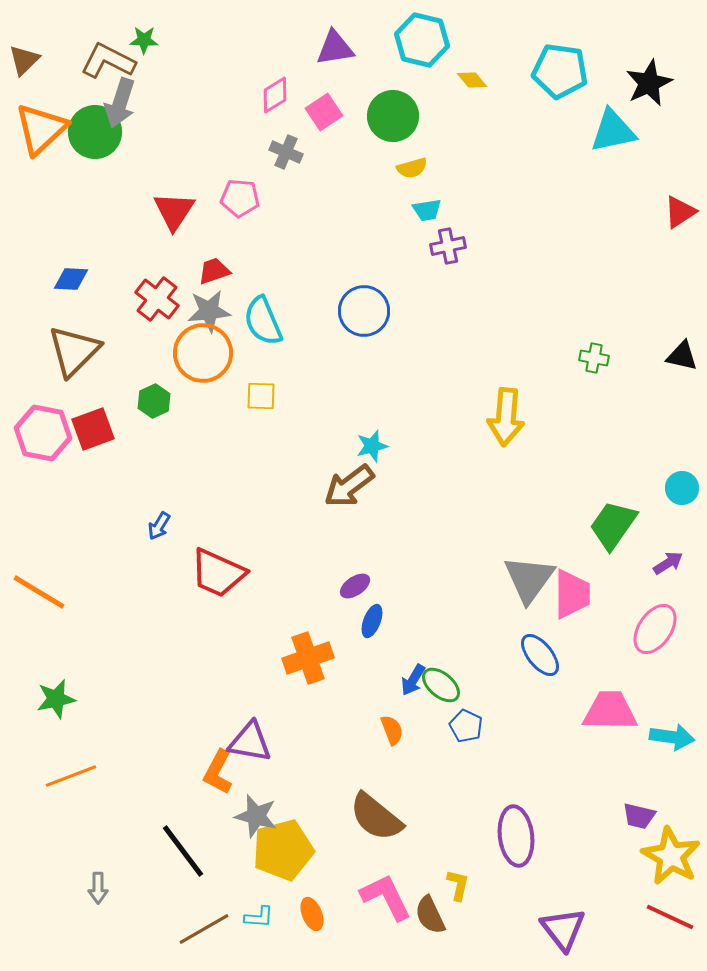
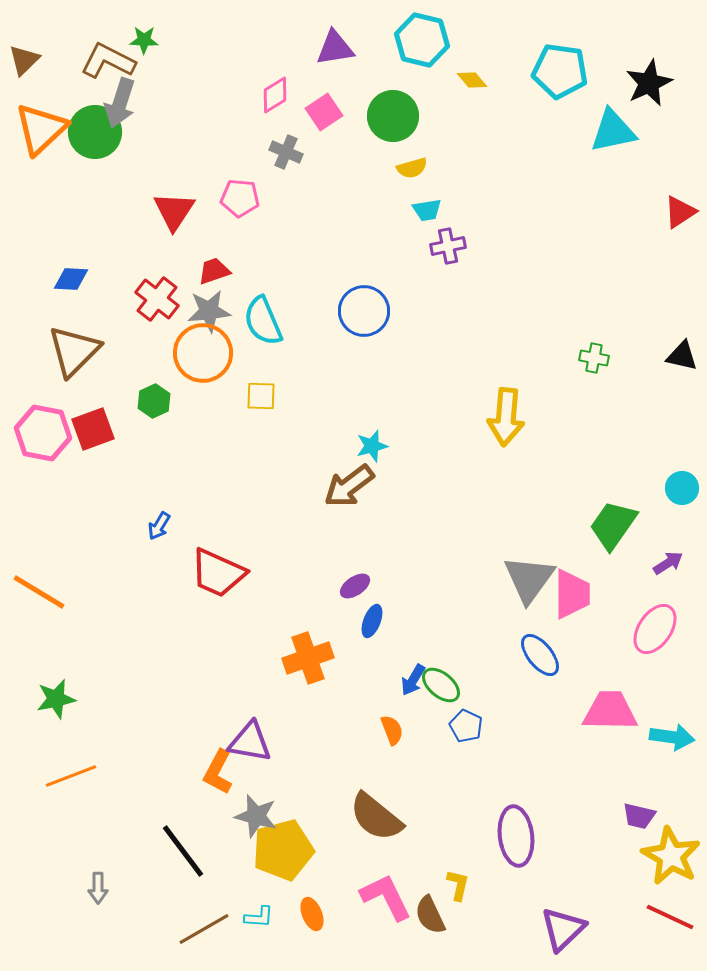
purple triangle at (563, 929): rotated 24 degrees clockwise
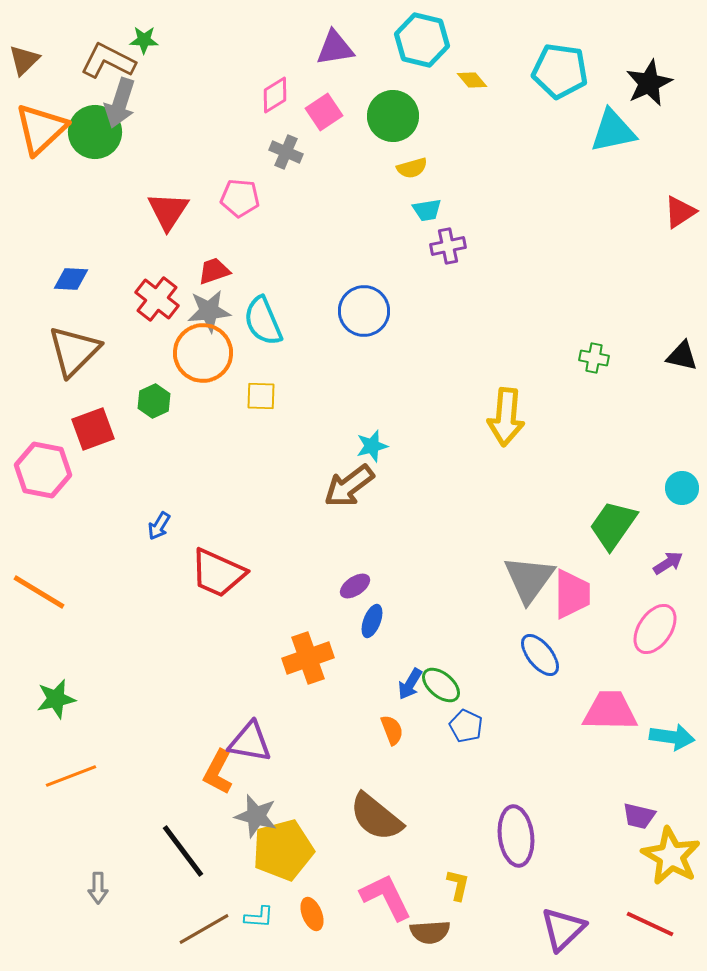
red triangle at (174, 211): moved 6 px left
pink hexagon at (43, 433): moved 37 px down
blue arrow at (413, 680): moved 3 px left, 4 px down
brown semicircle at (430, 915): moved 17 px down; rotated 69 degrees counterclockwise
red line at (670, 917): moved 20 px left, 7 px down
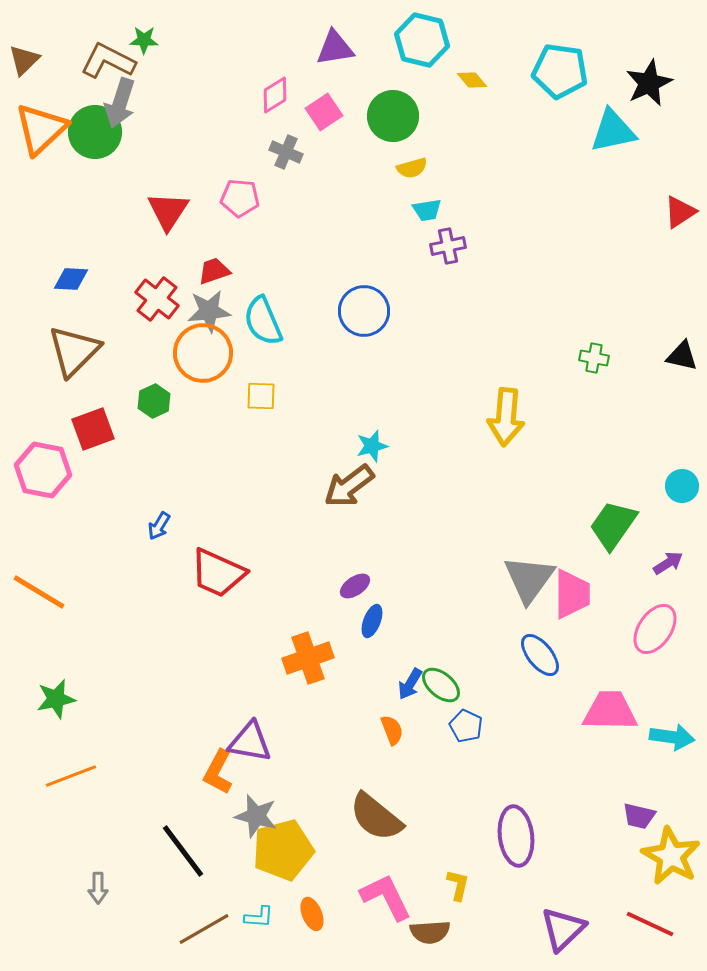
cyan circle at (682, 488): moved 2 px up
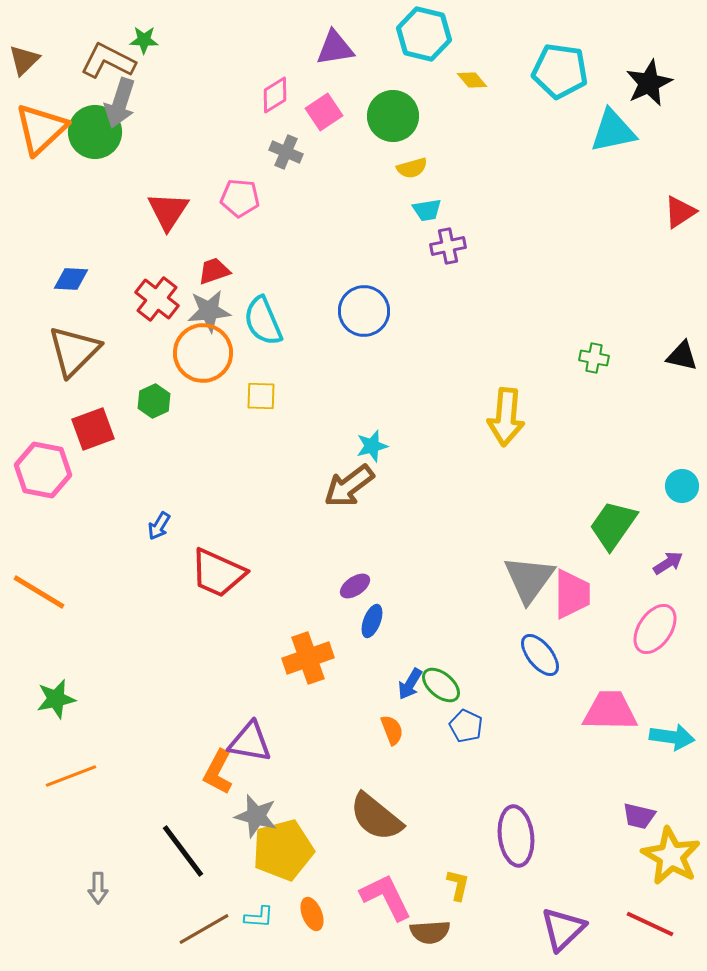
cyan hexagon at (422, 40): moved 2 px right, 6 px up
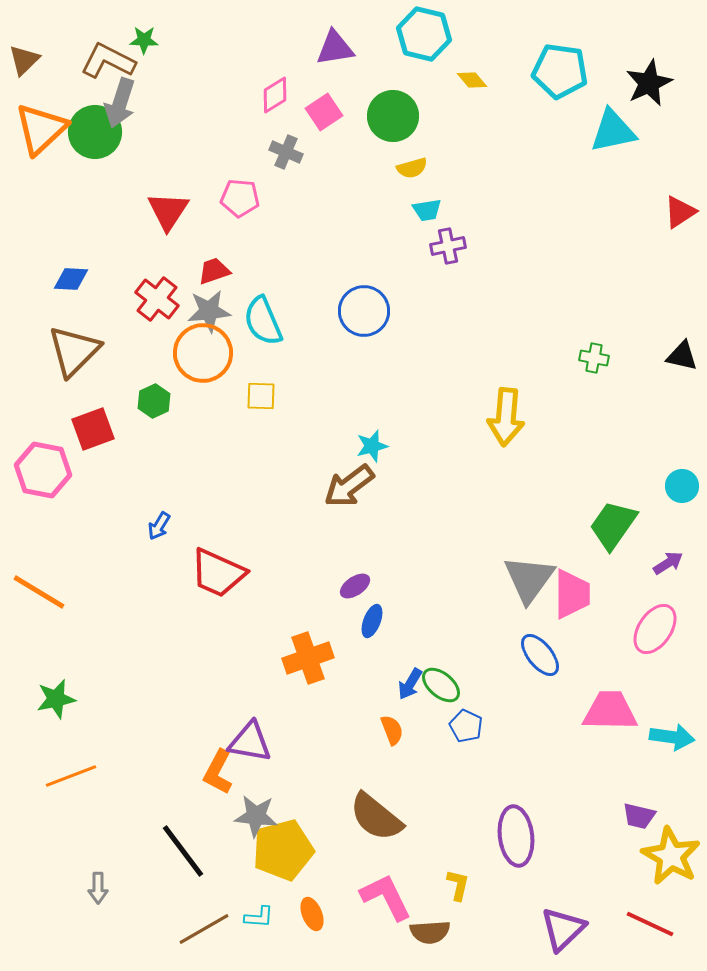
gray star at (256, 816): rotated 9 degrees counterclockwise
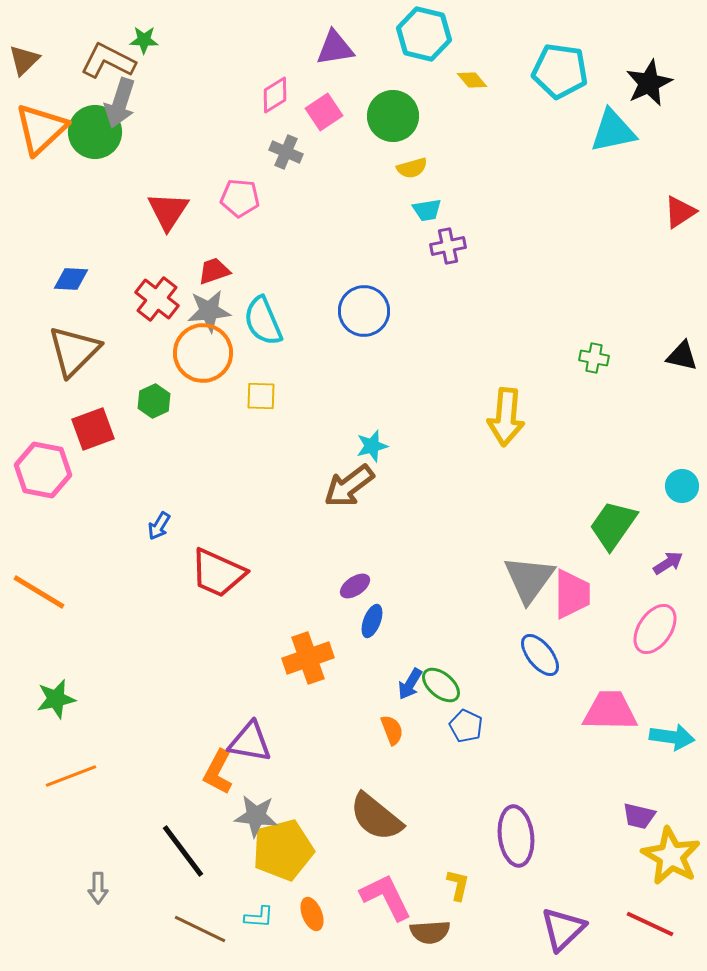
brown line at (204, 929): moved 4 px left; rotated 56 degrees clockwise
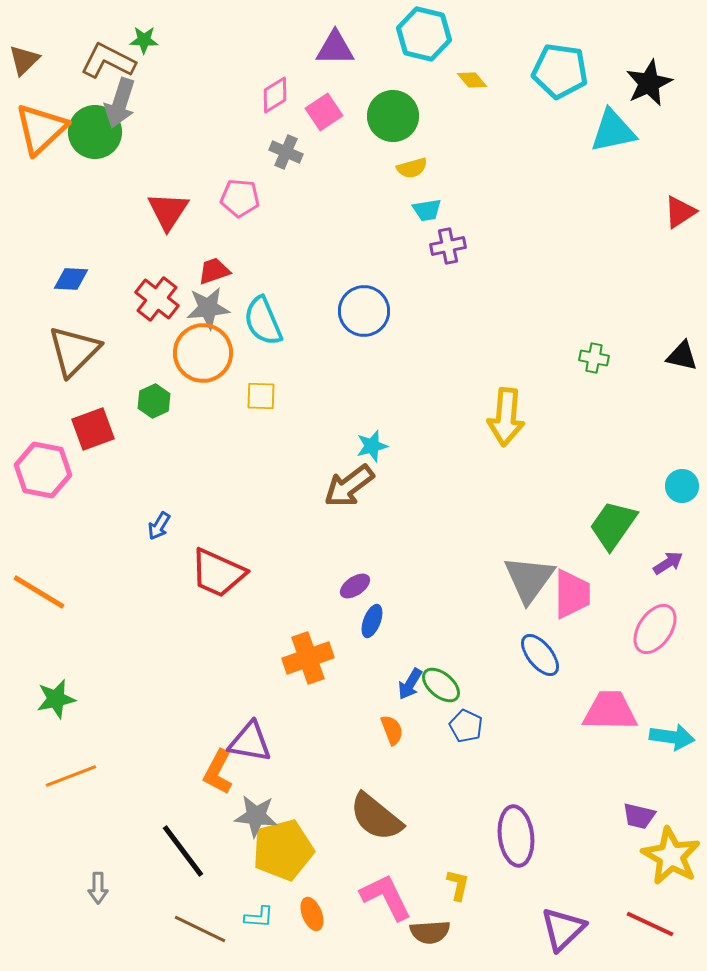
purple triangle at (335, 48): rotated 9 degrees clockwise
gray star at (209, 311): moved 1 px left, 3 px up
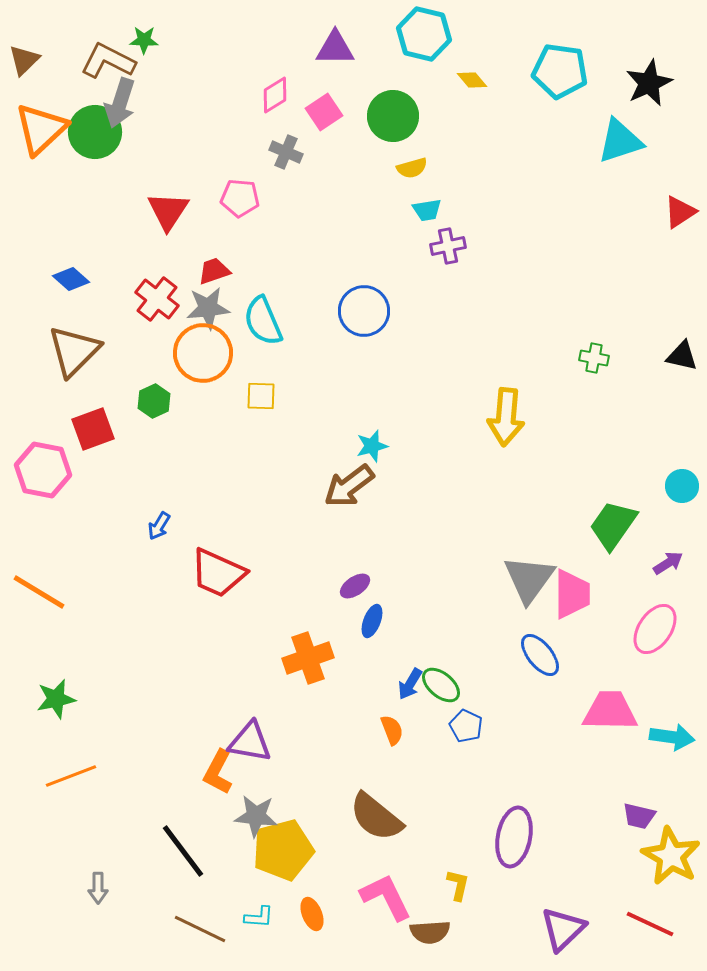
cyan triangle at (613, 131): moved 7 px right, 10 px down; rotated 6 degrees counterclockwise
blue diamond at (71, 279): rotated 39 degrees clockwise
purple ellipse at (516, 836): moved 2 px left, 1 px down; rotated 18 degrees clockwise
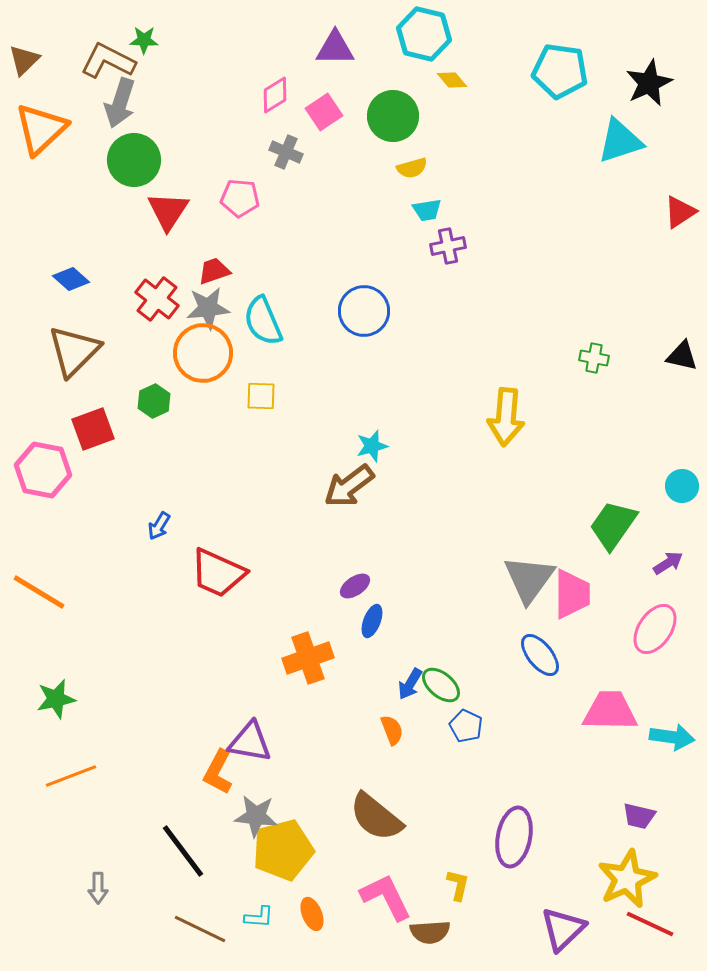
yellow diamond at (472, 80): moved 20 px left
green circle at (95, 132): moved 39 px right, 28 px down
yellow star at (671, 856): moved 44 px left, 23 px down; rotated 18 degrees clockwise
